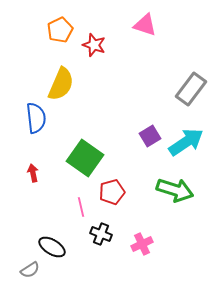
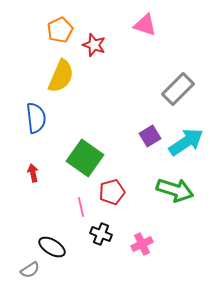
yellow semicircle: moved 8 px up
gray rectangle: moved 13 px left; rotated 8 degrees clockwise
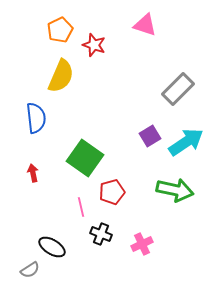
green arrow: rotated 6 degrees counterclockwise
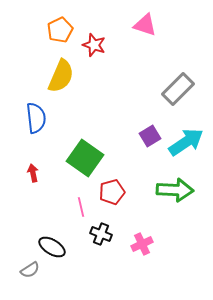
green arrow: rotated 9 degrees counterclockwise
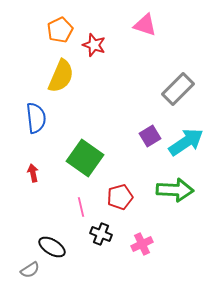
red pentagon: moved 8 px right, 5 px down
